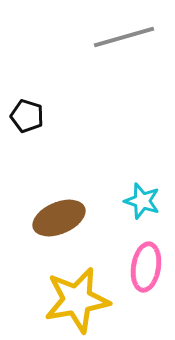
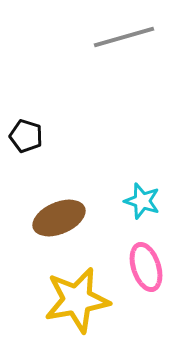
black pentagon: moved 1 px left, 20 px down
pink ellipse: rotated 27 degrees counterclockwise
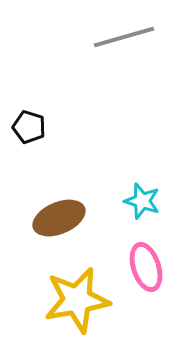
black pentagon: moved 3 px right, 9 px up
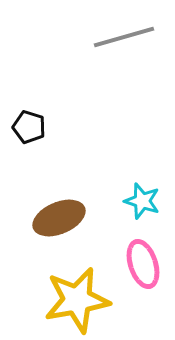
pink ellipse: moved 3 px left, 3 px up
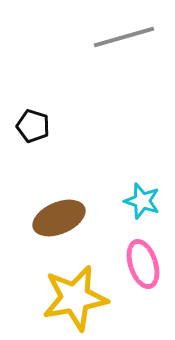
black pentagon: moved 4 px right, 1 px up
yellow star: moved 2 px left, 2 px up
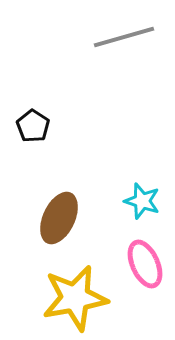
black pentagon: rotated 16 degrees clockwise
brown ellipse: rotated 42 degrees counterclockwise
pink ellipse: moved 2 px right; rotated 6 degrees counterclockwise
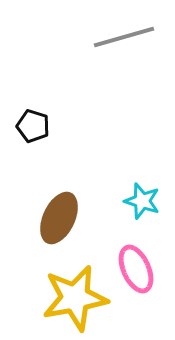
black pentagon: rotated 16 degrees counterclockwise
pink ellipse: moved 9 px left, 5 px down
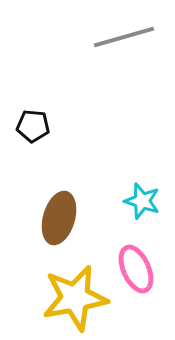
black pentagon: rotated 12 degrees counterclockwise
brown ellipse: rotated 9 degrees counterclockwise
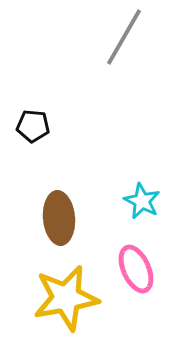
gray line: rotated 44 degrees counterclockwise
cyan star: rotated 9 degrees clockwise
brown ellipse: rotated 21 degrees counterclockwise
yellow star: moved 9 px left
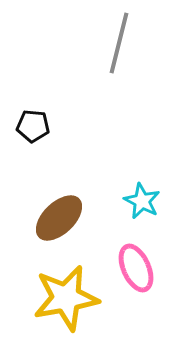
gray line: moved 5 px left, 6 px down; rotated 16 degrees counterclockwise
brown ellipse: rotated 51 degrees clockwise
pink ellipse: moved 1 px up
